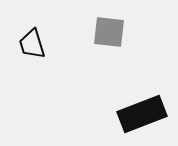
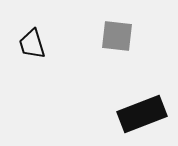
gray square: moved 8 px right, 4 px down
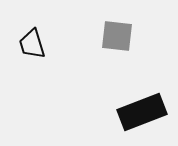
black rectangle: moved 2 px up
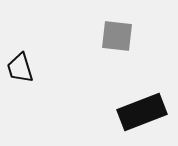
black trapezoid: moved 12 px left, 24 px down
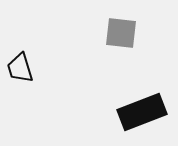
gray square: moved 4 px right, 3 px up
